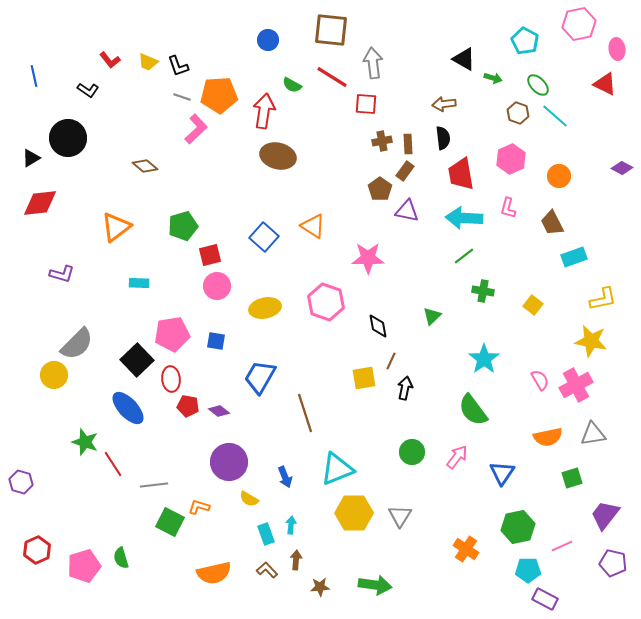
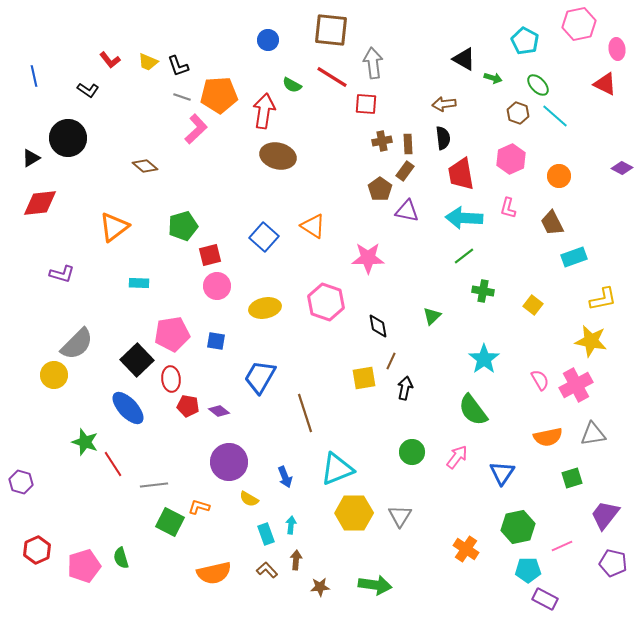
orange triangle at (116, 227): moved 2 px left
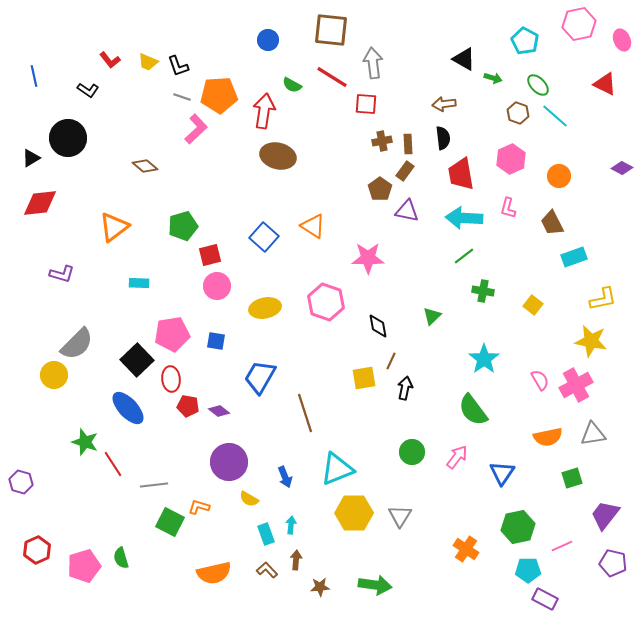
pink ellipse at (617, 49): moved 5 px right, 9 px up; rotated 15 degrees counterclockwise
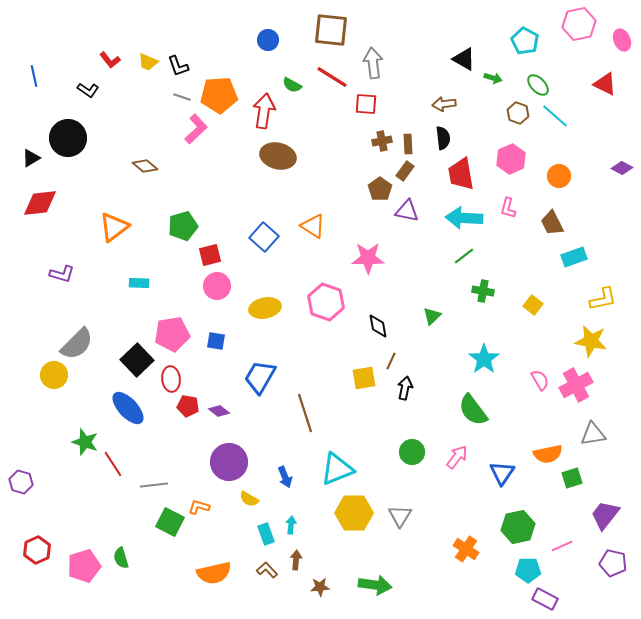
orange semicircle at (548, 437): moved 17 px down
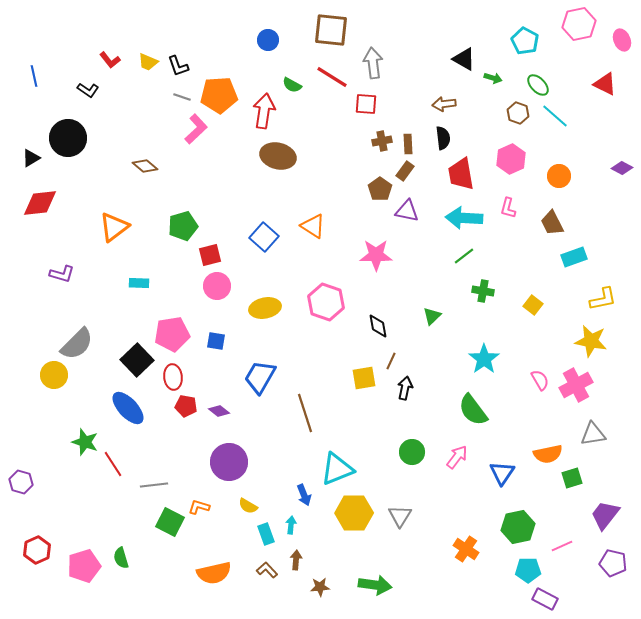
pink star at (368, 258): moved 8 px right, 3 px up
red ellipse at (171, 379): moved 2 px right, 2 px up
red pentagon at (188, 406): moved 2 px left
blue arrow at (285, 477): moved 19 px right, 18 px down
yellow semicircle at (249, 499): moved 1 px left, 7 px down
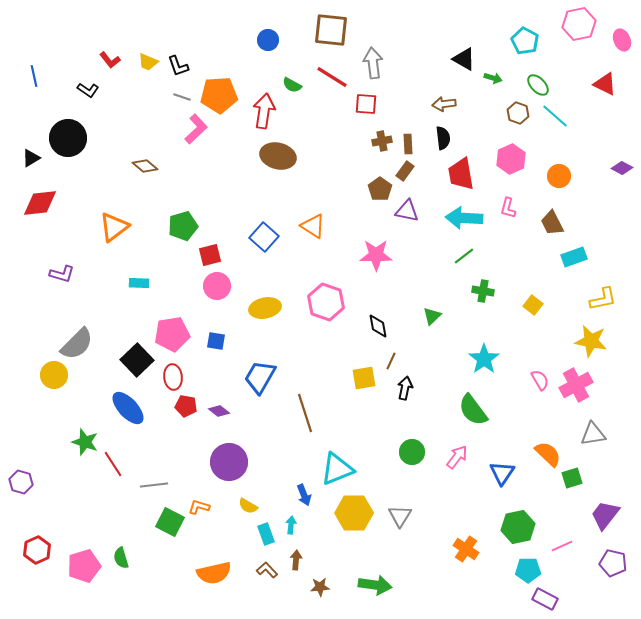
orange semicircle at (548, 454): rotated 124 degrees counterclockwise
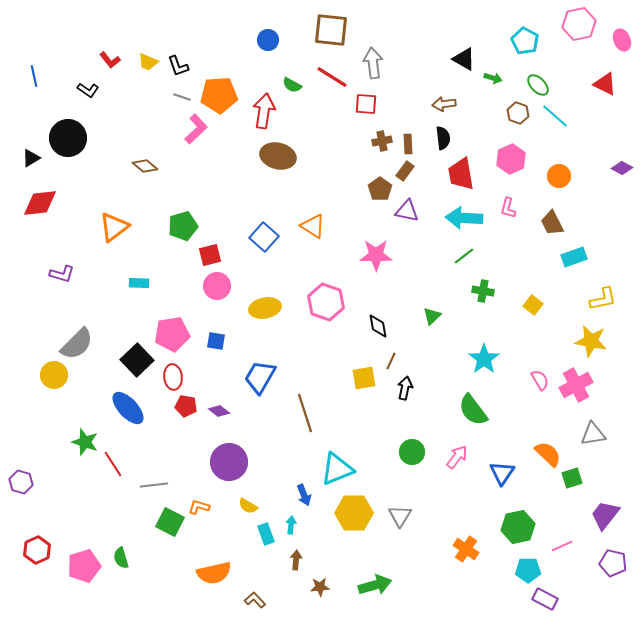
brown L-shape at (267, 570): moved 12 px left, 30 px down
green arrow at (375, 585): rotated 24 degrees counterclockwise
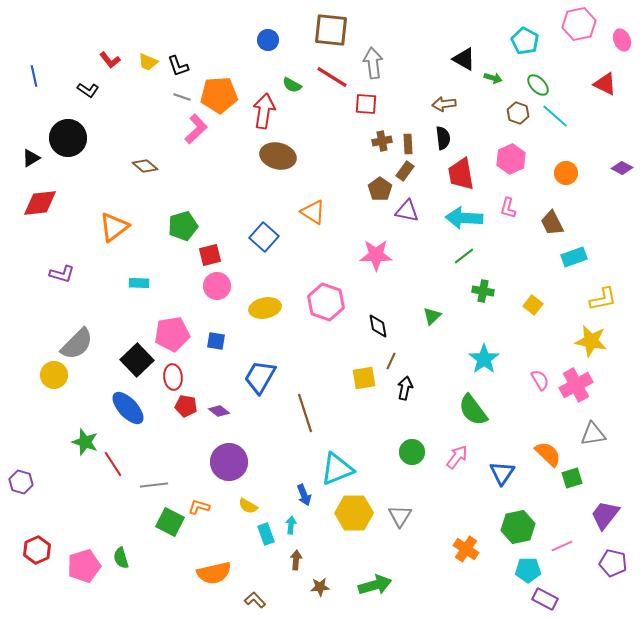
orange circle at (559, 176): moved 7 px right, 3 px up
orange triangle at (313, 226): moved 14 px up
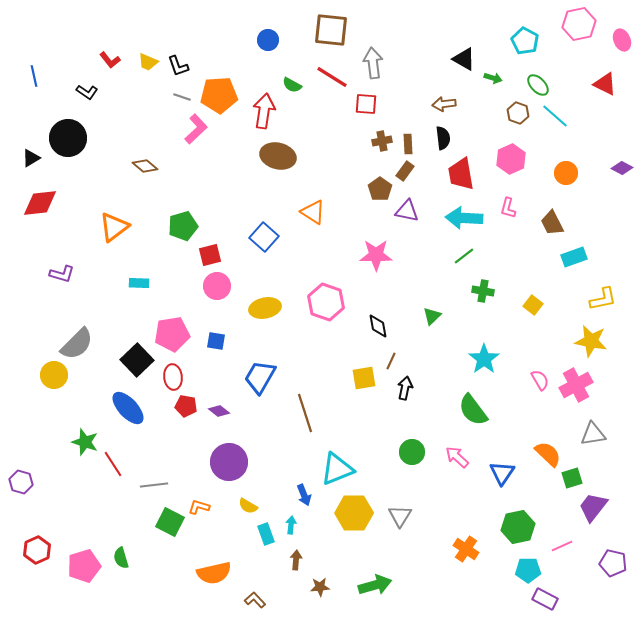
black L-shape at (88, 90): moved 1 px left, 2 px down
pink arrow at (457, 457): rotated 85 degrees counterclockwise
purple trapezoid at (605, 515): moved 12 px left, 8 px up
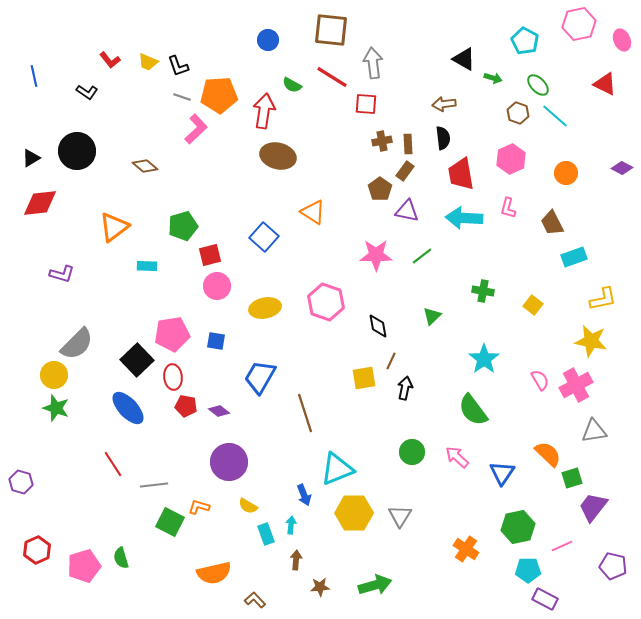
black circle at (68, 138): moved 9 px right, 13 px down
green line at (464, 256): moved 42 px left
cyan rectangle at (139, 283): moved 8 px right, 17 px up
gray triangle at (593, 434): moved 1 px right, 3 px up
green star at (85, 442): moved 29 px left, 34 px up
purple pentagon at (613, 563): moved 3 px down
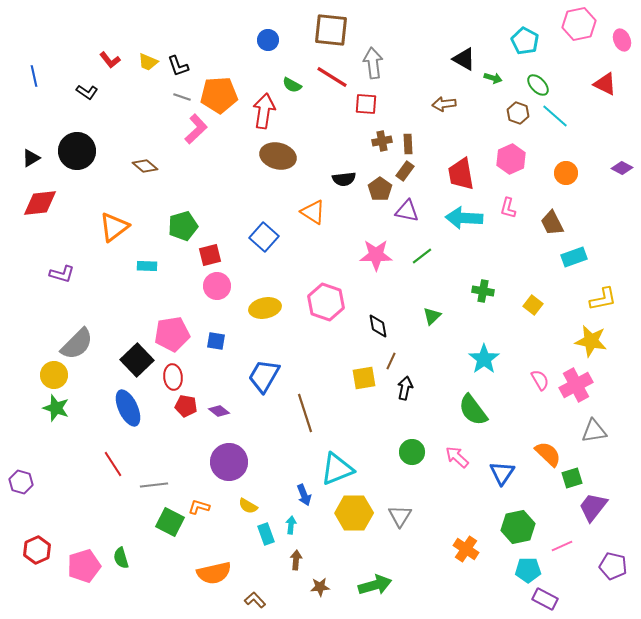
black semicircle at (443, 138): moved 99 px left, 41 px down; rotated 90 degrees clockwise
blue trapezoid at (260, 377): moved 4 px right, 1 px up
blue ellipse at (128, 408): rotated 18 degrees clockwise
